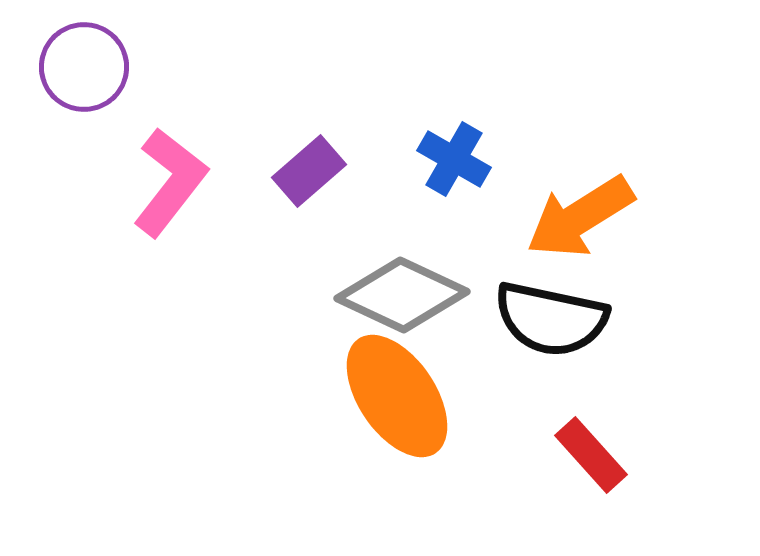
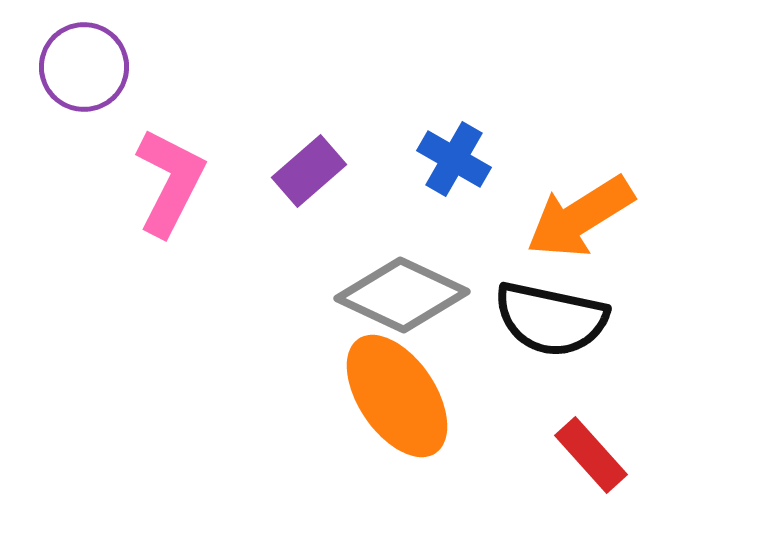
pink L-shape: rotated 11 degrees counterclockwise
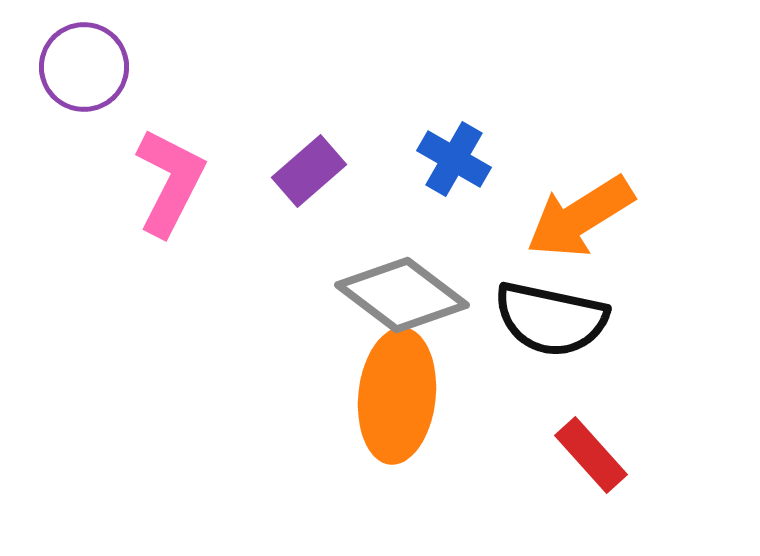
gray diamond: rotated 12 degrees clockwise
orange ellipse: rotated 40 degrees clockwise
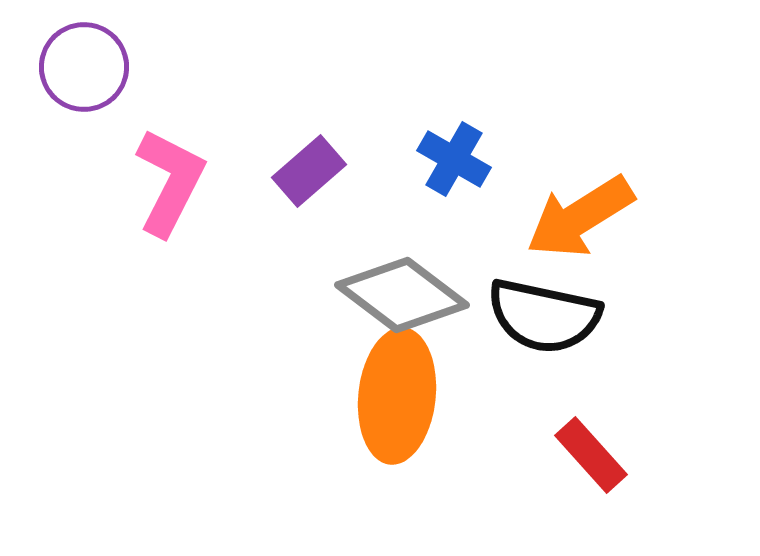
black semicircle: moved 7 px left, 3 px up
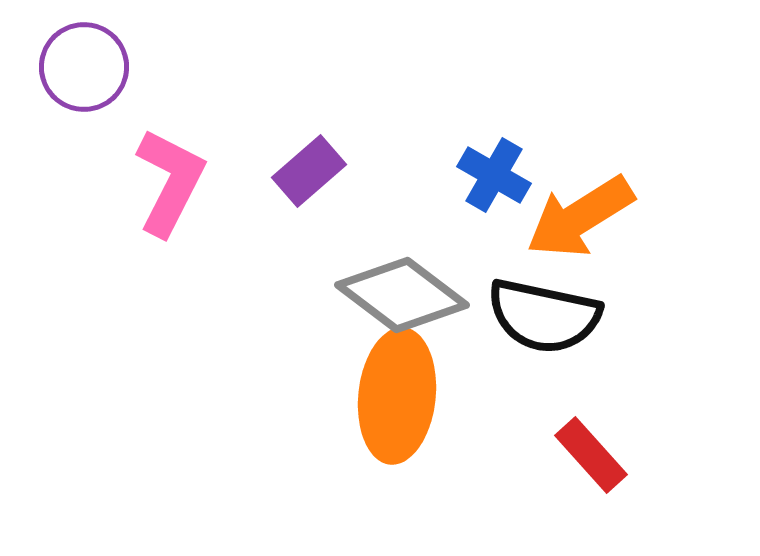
blue cross: moved 40 px right, 16 px down
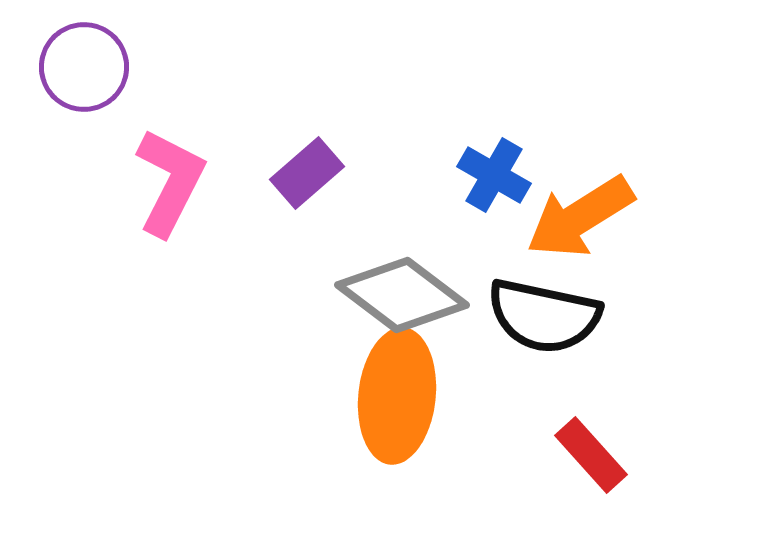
purple rectangle: moved 2 px left, 2 px down
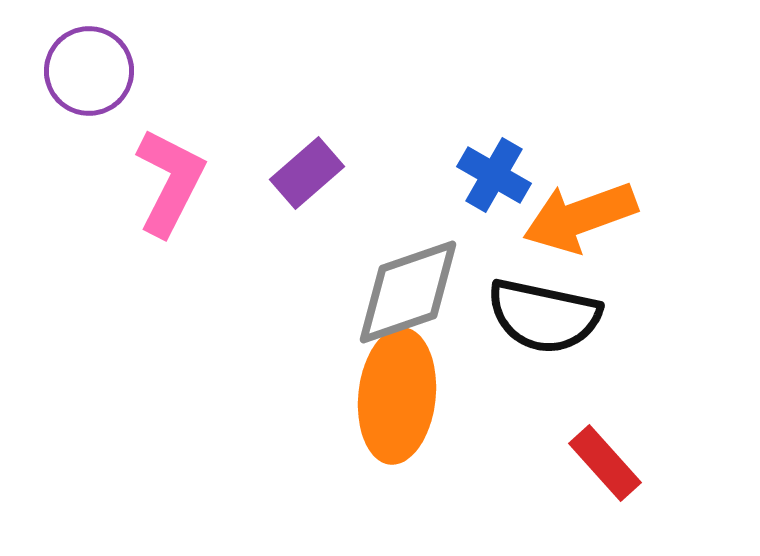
purple circle: moved 5 px right, 4 px down
orange arrow: rotated 12 degrees clockwise
gray diamond: moved 6 px right, 3 px up; rotated 56 degrees counterclockwise
red rectangle: moved 14 px right, 8 px down
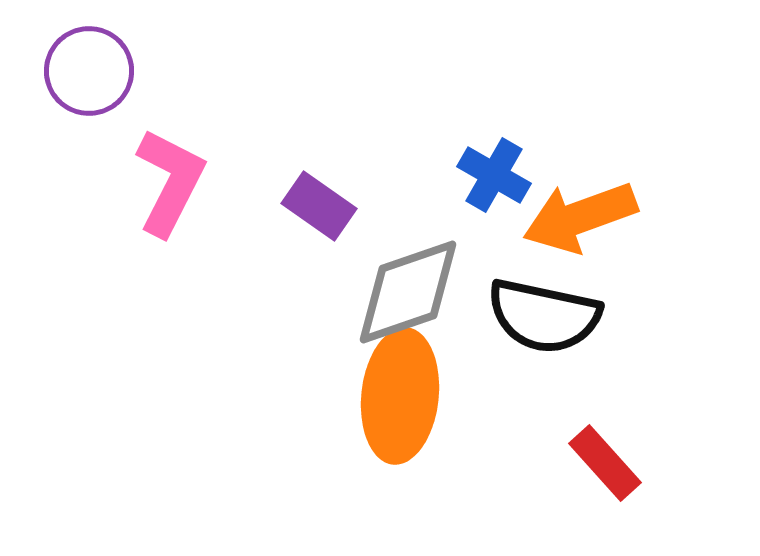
purple rectangle: moved 12 px right, 33 px down; rotated 76 degrees clockwise
orange ellipse: moved 3 px right
